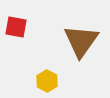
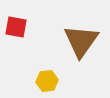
yellow hexagon: rotated 25 degrees clockwise
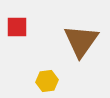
red square: moved 1 px right; rotated 10 degrees counterclockwise
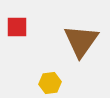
yellow hexagon: moved 3 px right, 2 px down
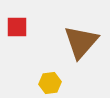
brown triangle: moved 1 px down; rotated 6 degrees clockwise
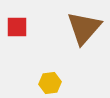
brown triangle: moved 3 px right, 14 px up
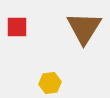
brown triangle: rotated 9 degrees counterclockwise
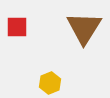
yellow hexagon: rotated 15 degrees counterclockwise
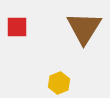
yellow hexagon: moved 9 px right
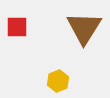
yellow hexagon: moved 1 px left, 2 px up
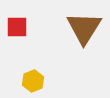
yellow hexagon: moved 25 px left
